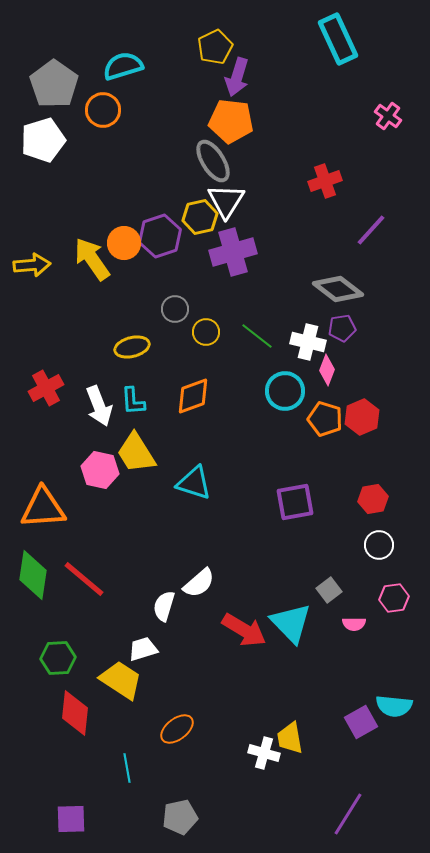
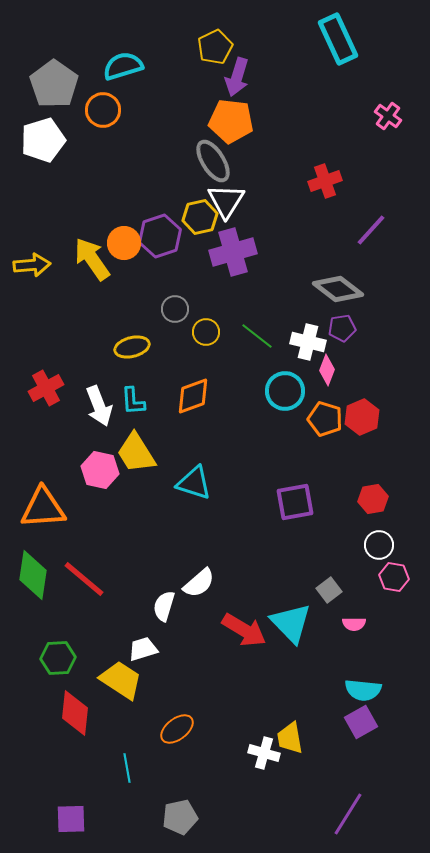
pink hexagon at (394, 598): moved 21 px up; rotated 16 degrees clockwise
cyan semicircle at (394, 706): moved 31 px left, 16 px up
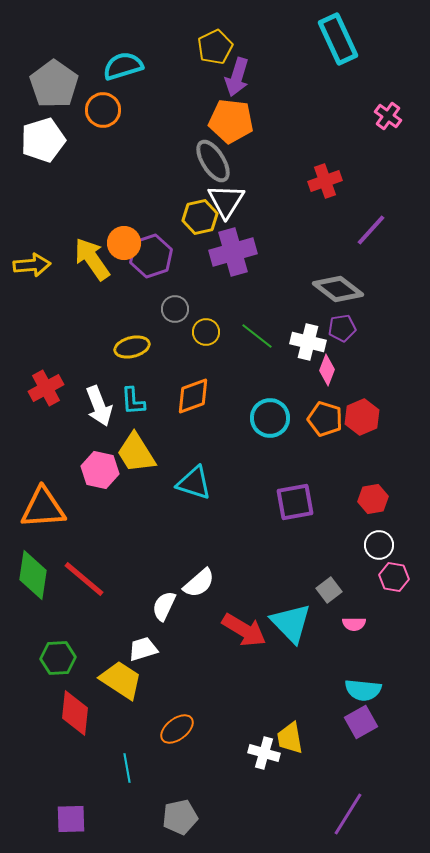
purple hexagon at (160, 236): moved 9 px left, 20 px down
cyan circle at (285, 391): moved 15 px left, 27 px down
white semicircle at (164, 606): rotated 8 degrees clockwise
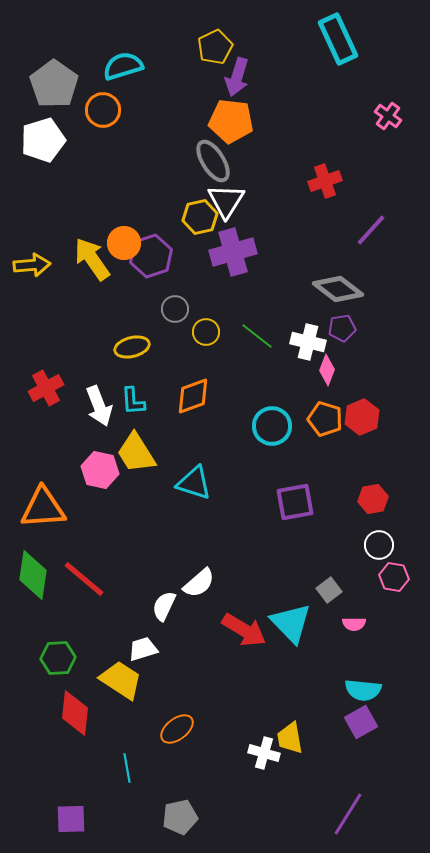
cyan circle at (270, 418): moved 2 px right, 8 px down
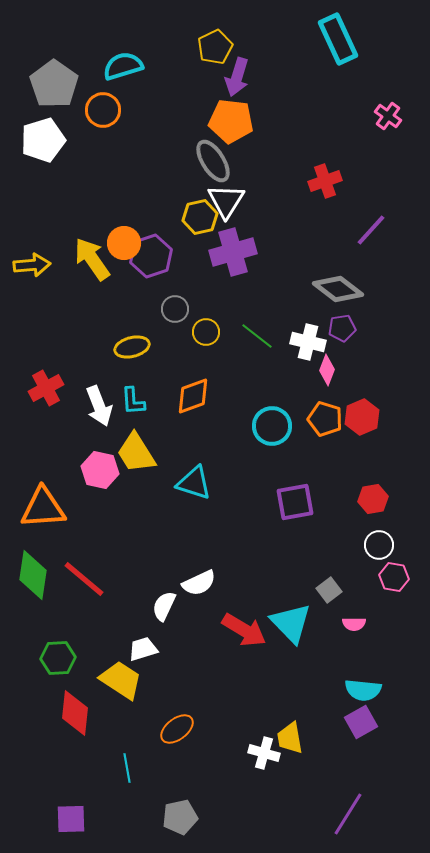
white semicircle at (199, 583): rotated 16 degrees clockwise
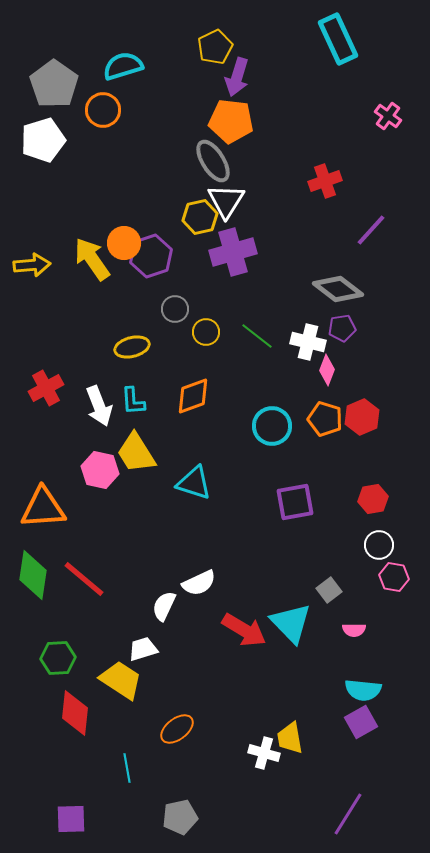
pink semicircle at (354, 624): moved 6 px down
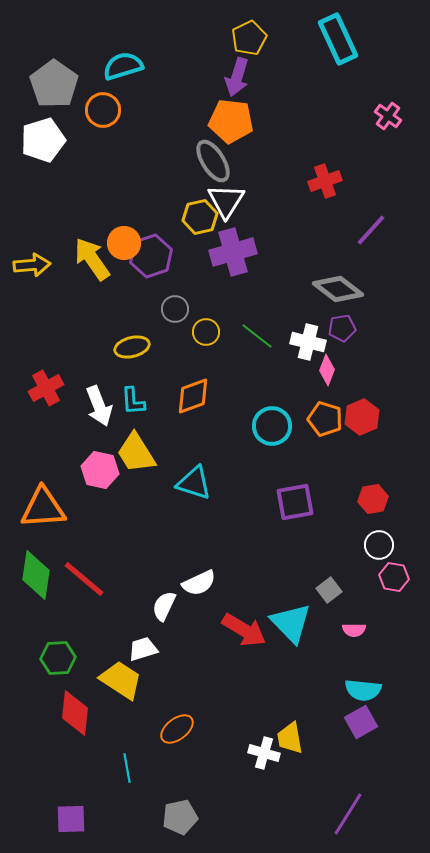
yellow pentagon at (215, 47): moved 34 px right, 9 px up
green diamond at (33, 575): moved 3 px right
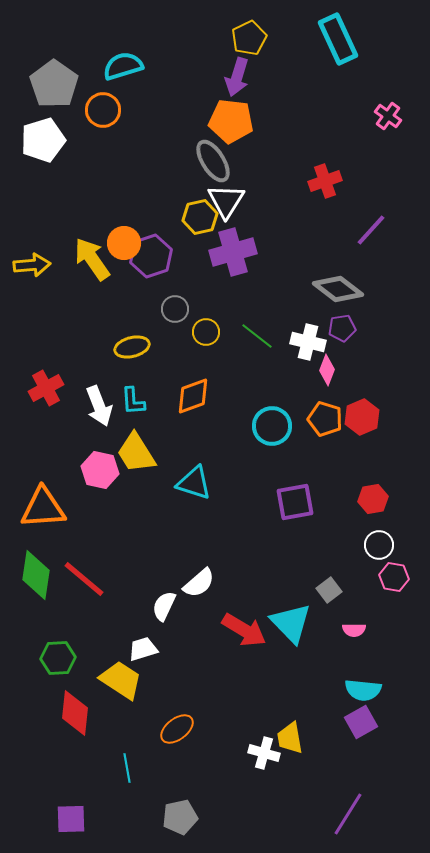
white semicircle at (199, 583): rotated 16 degrees counterclockwise
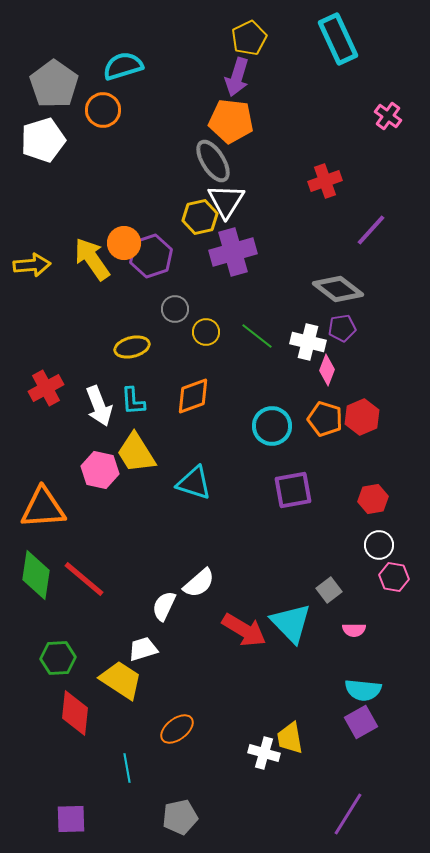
purple square at (295, 502): moved 2 px left, 12 px up
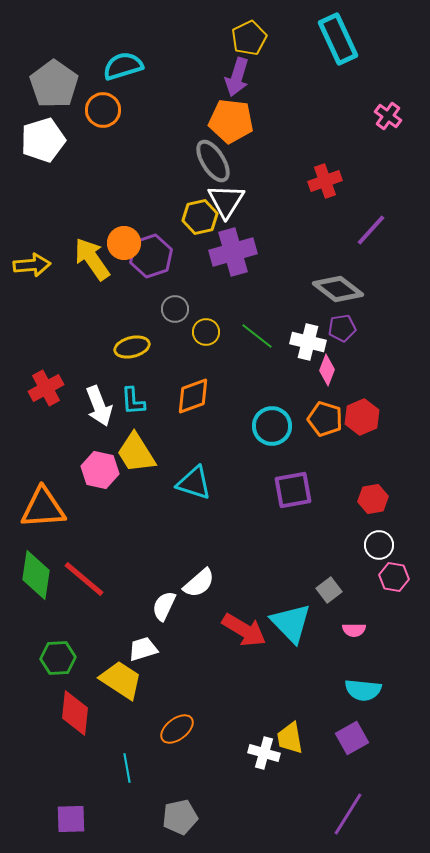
purple square at (361, 722): moved 9 px left, 16 px down
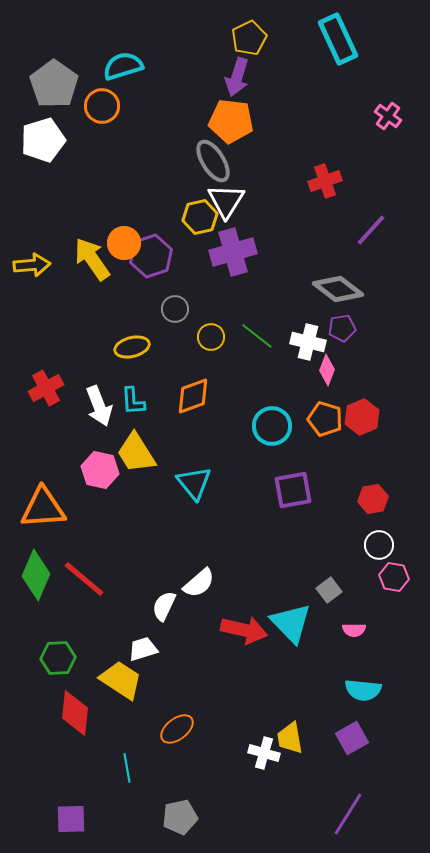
orange circle at (103, 110): moved 1 px left, 4 px up
yellow circle at (206, 332): moved 5 px right, 5 px down
cyan triangle at (194, 483): rotated 33 degrees clockwise
green diamond at (36, 575): rotated 15 degrees clockwise
red arrow at (244, 630): rotated 18 degrees counterclockwise
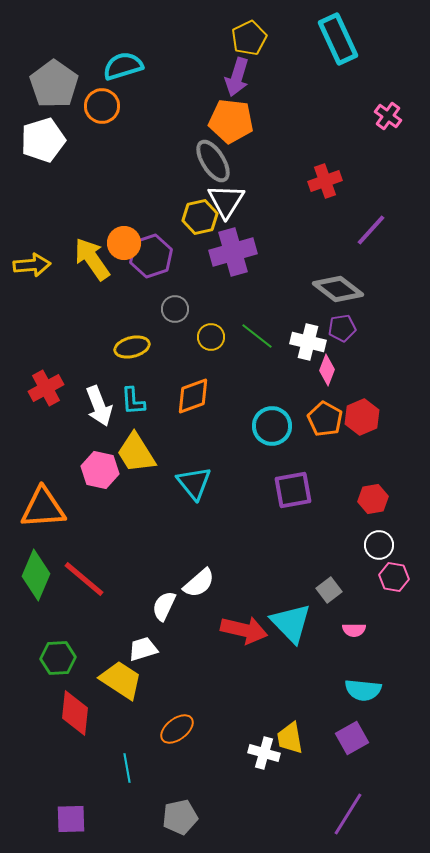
orange pentagon at (325, 419): rotated 12 degrees clockwise
